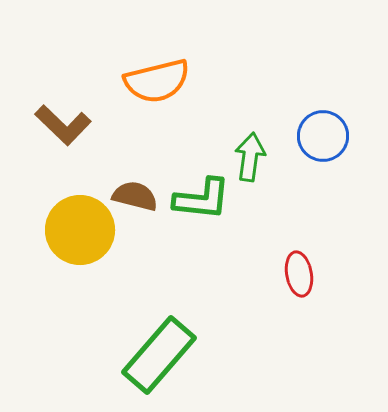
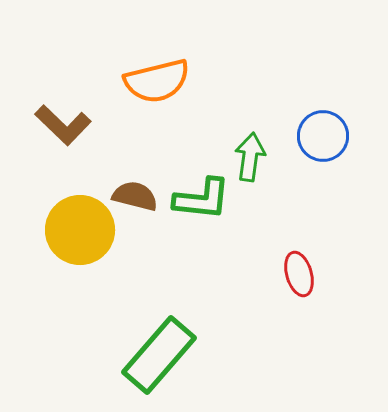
red ellipse: rotated 6 degrees counterclockwise
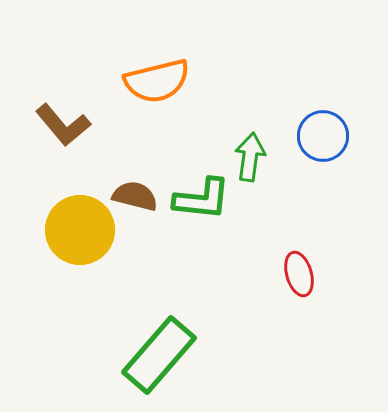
brown L-shape: rotated 6 degrees clockwise
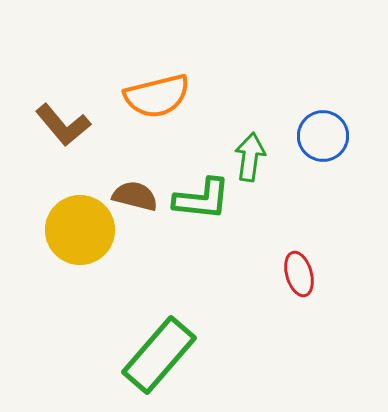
orange semicircle: moved 15 px down
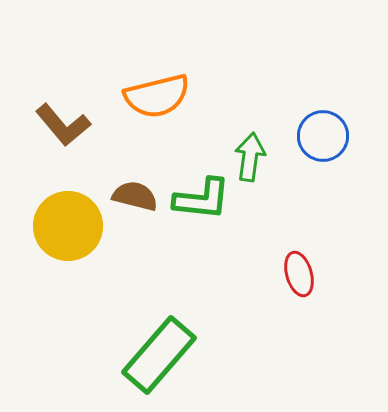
yellow circle: moved 12 px left, 4 px up
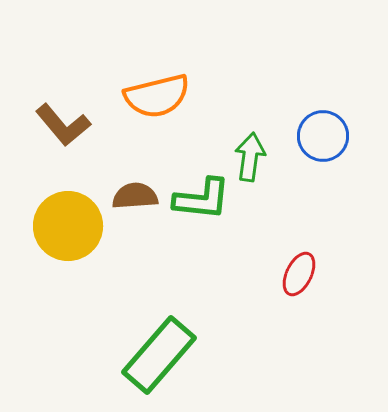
brown semicircle: rotated 18 degrees counterclockwise
red ellipse: rotated 42 degrees clockwise
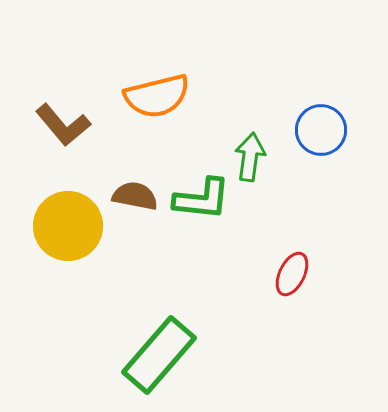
blue circle: moved 2 px left, 6 px up
brown semicircle: rotated 15 degrees clockwise
red ellipse: moved 7 px left
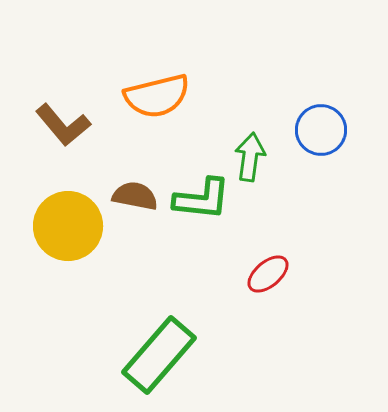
red ellipse: moved 24 px left; rotated 24 degrees clockwise
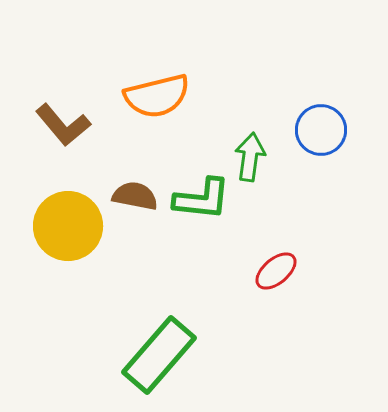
red ellipse: moved 8 px right, 3 px up
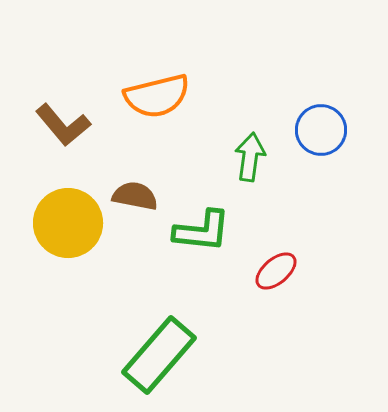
green L-shape: moved 32 px down
yellow circle: moved 3 px up
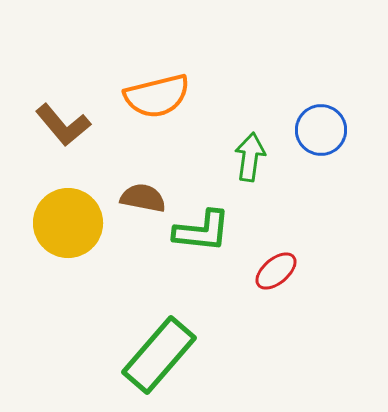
brown semicircle: moved 8 px right, 2 px down
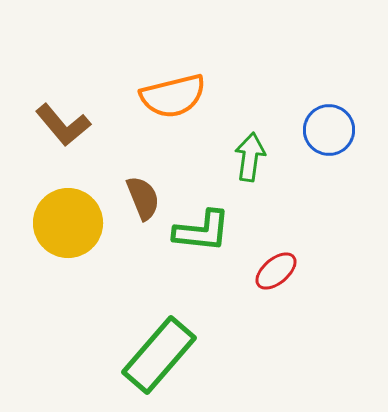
orange semicircle: moved 16 px right
blue circle: moved 8 px right
brown semicircle: rotated 57 degrees clockwise
